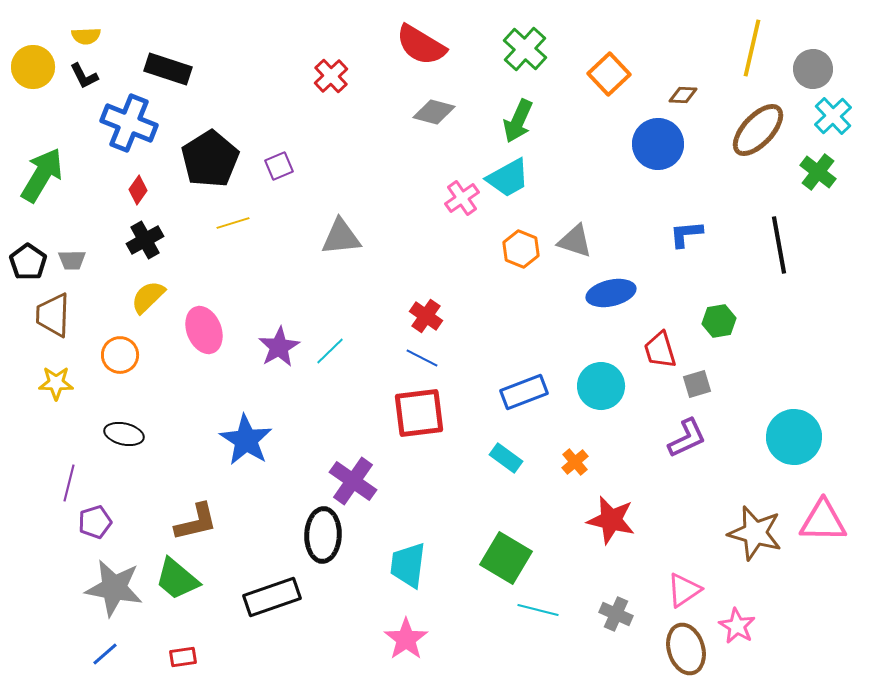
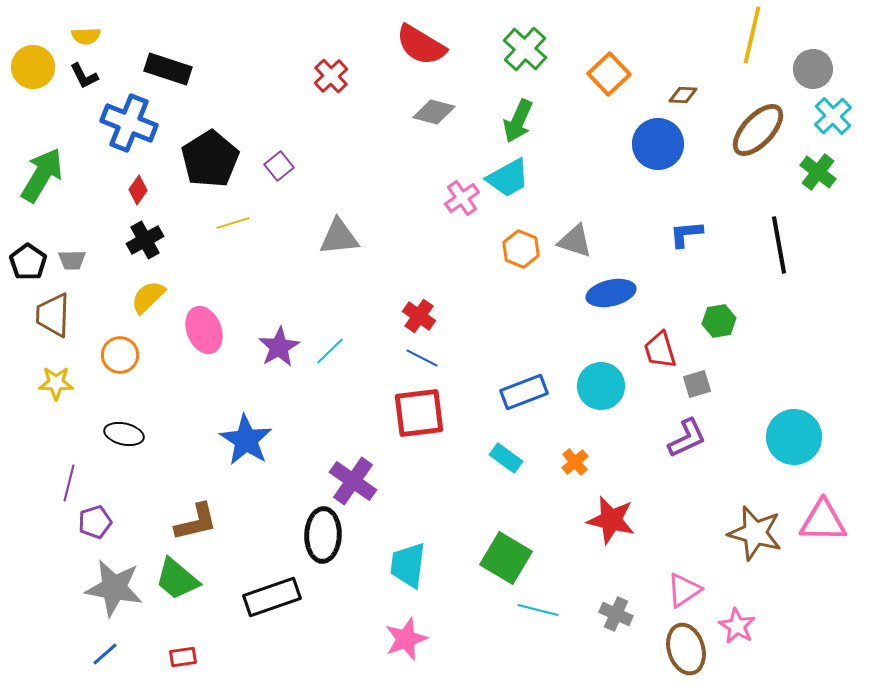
yellow line at (752, 48): moved 13 px up
purple square at (279, 166): rotated 16 degrees counterclockwise
gray triangle at (341, 237): moved 2 px left
red cross at (426, 316): moved 7 px left
pink star at (406, 639): rotated 15 degrees clockwise
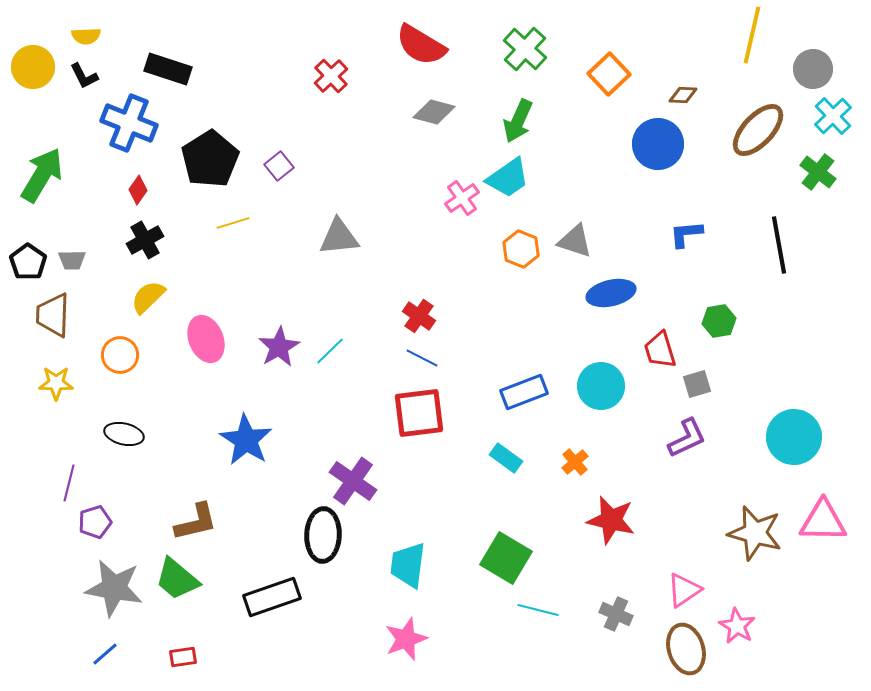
cyan trapezoid at (508, 178): rotated 6 degrees counterclockwise
pink ellipse at (204, 330): moved 2 px right, 9 px down
